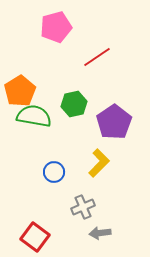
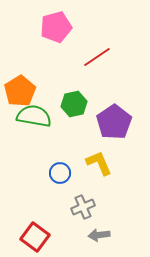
yellow L-shape: rotated 68 degrees counterclockwise
blue circle: moved 6 px right, 1 px down
gray arrow: moved 1 px left, 2 px down
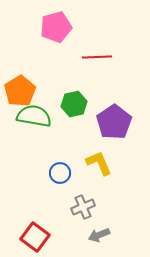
red line: rotated 32 degrees clockwise
gray arrow: rotated 15 degrees counterclockwise
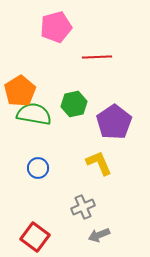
green semicircle: moved 2 px up
blue circle: moved 22 px left, 5 px up
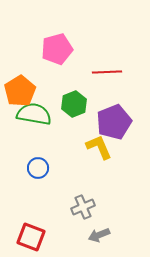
pink pentagon: moved 1 px right, 22 px down
red line: moved 10 px right, 15 px down
green hexagon: rotated 10 degrees counterclockwise
purple pentagon: rotated 12 degrees clockwise
yellow L-shape: moved 16 px up
red square: moved 4 px left; rotated 16 degrees counterclockwise
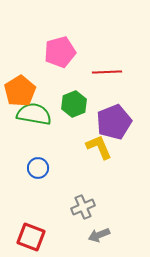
pink pentagon: moved 3 px right, 3 px down
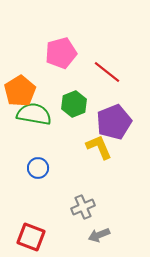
pink pentagon: moved 1 px right, 1 px down
red line: rotated 40 degrees clockwise
